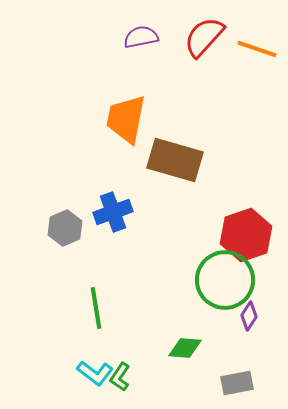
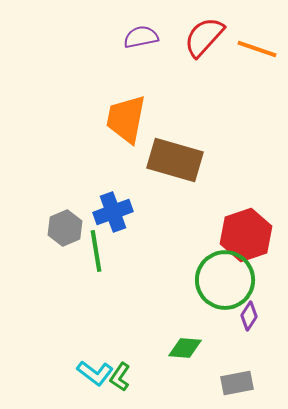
green line: moved 57 px up
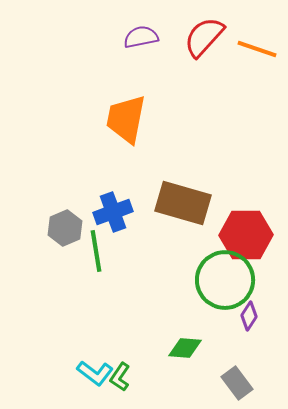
brown rectangle: moved 8 px right, 43 px down
red hexagon: rotated 18 degrees clockwise
gray rectangle: rotated 64 degrees clockwise
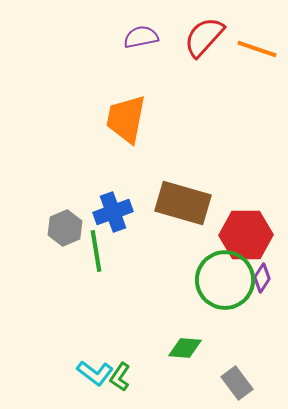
purple diamond: moved 13 px right, 38 px up
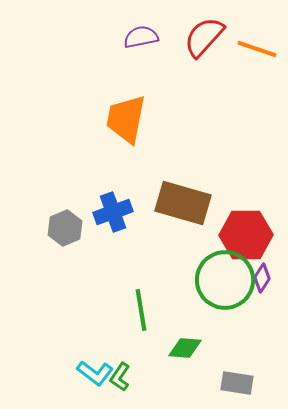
green line: moved 45 px right, 59 px down
gray rectangle: rotated 44 degrees counterclockwise
